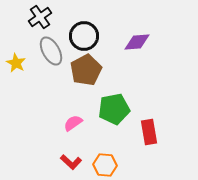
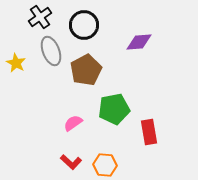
black circle: moved 11 px up
purple diamond: moved 2 px right
gray ellipse: rotated 8 degrees clockwise
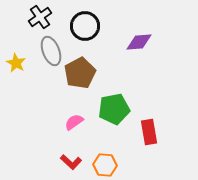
black circle: moved 1 px right, 1 px down
brown pentagon: moved 6 px left, 3 px down
pink semicircle: moved 1 px right, 1 px up
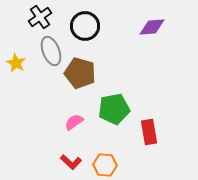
purple diamond: moved 13 px right, 15 px up
brown pentagon: rotated 28 degrees counterclockwise
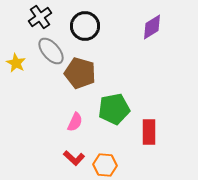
purple diamond: rotated 28 degrees counterclockwise
gray ellipse: rotated 20 degrees counterclockwise
pink semicircle: moved 1 px right; rotated 150 degrees clockwise
red rectangle: rotated 10 degrees clockwise
red L-shape: moved 3 px right, 4 px up
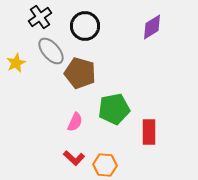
yellow star: rotated 18 degrees clockwise
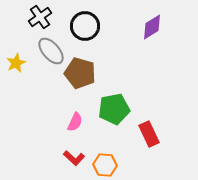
red rectangle: moved 2 px down; rotated 25 degrees counterclockwise
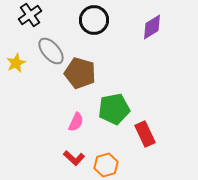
black cross: moved 10 px left, 2 px up
black circle: moved 9 px right, 6 px up
pink semicircle: moved 1 px right
red rectangle: moved 4 px left
orange hexagon: moved 1 px right; rotated 20 degrees counterclockwise
